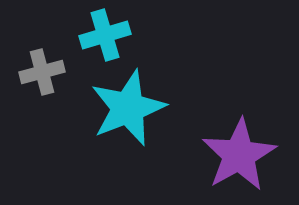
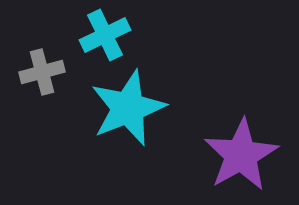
cyan cross: rotated 9 degrees counterclockwise
purple star: moved 2 px right
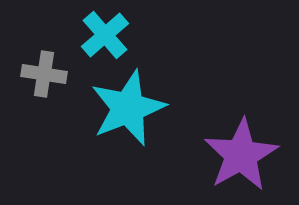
cyan cross: rotated 15 degrees counterclockwise
gray cross: moved 2 px right, 2 px down; rotated 24 degrees clockwise
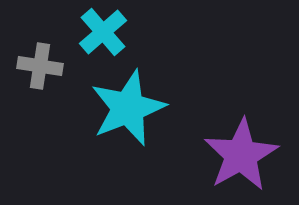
cyan cross: moved 2 px left, 3 px up
gray cross: moved 4 px left, 8 px up
